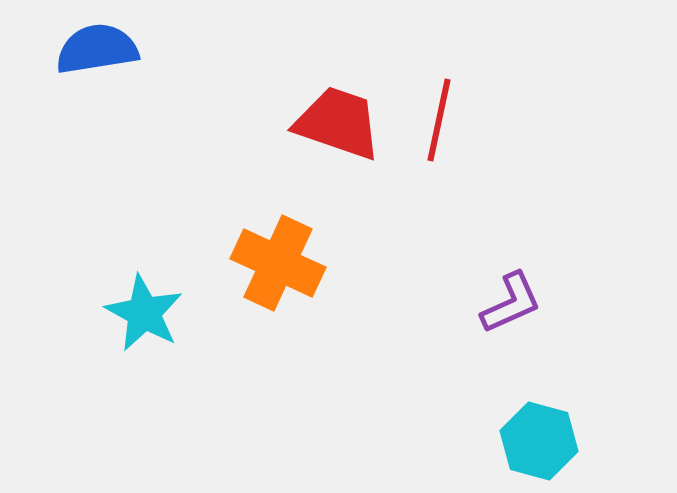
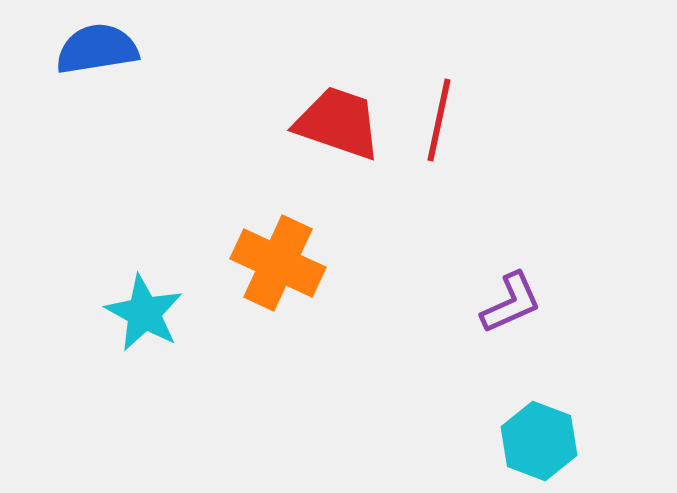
cyan hexagon: rotated 6 degrees clockwise
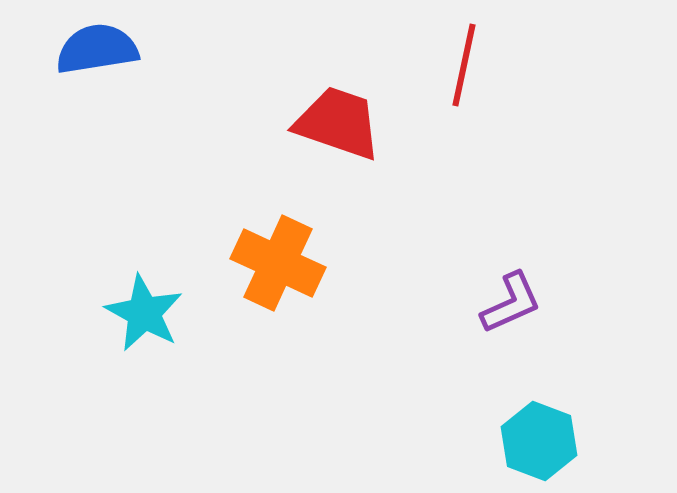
red line: moved 25 px right, 55 px up
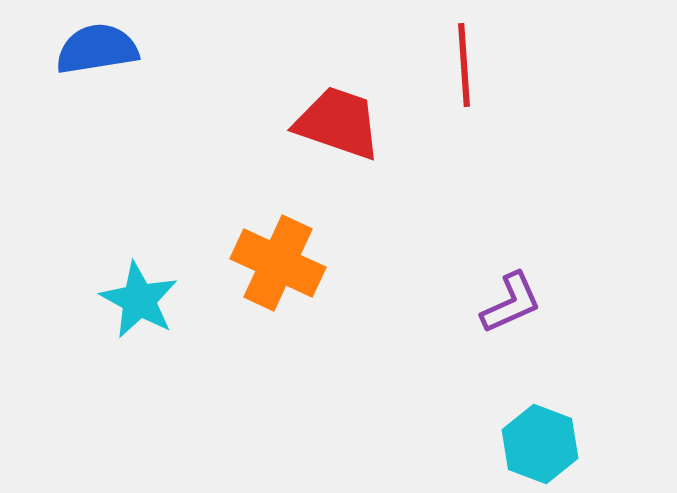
red line: rotated 16 degrees counterclockwise
cyan star: moved 5 px left, 13 px up
cyan hexagon: moved 1 px right, 3 px down
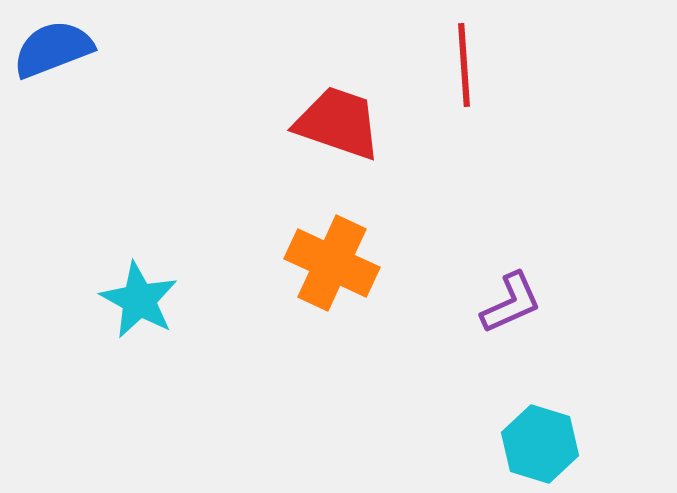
blue semicircle: moved 44 px left; rotated 12 degrees counterclockwise
orange cross: moved 54 px right
cyan hexagon: rotated 4 degrees counterclockwise
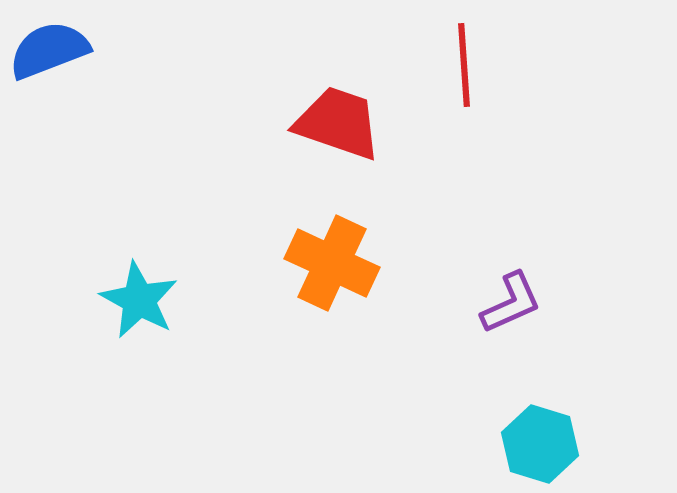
blue semicircle: moved 4 px left, 1 px down
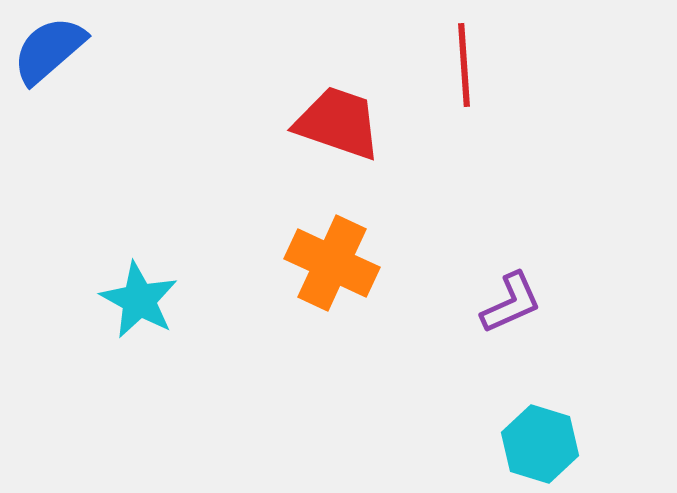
blue semicircle: rotated 20 degrees counterclockwise
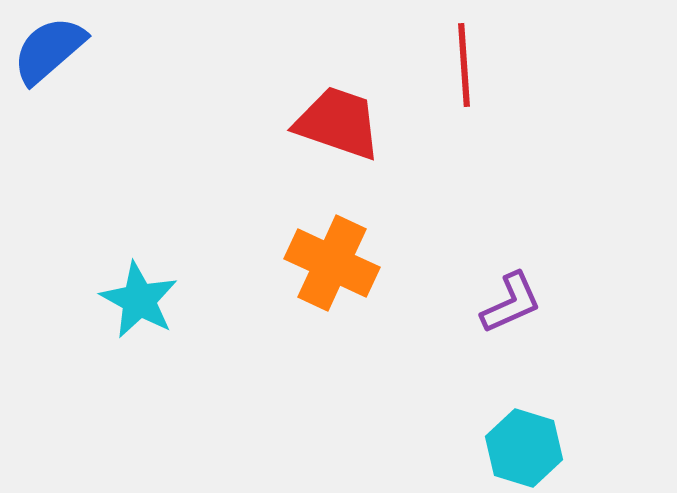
cyan hexagon: moved 16 px left, 4 px down
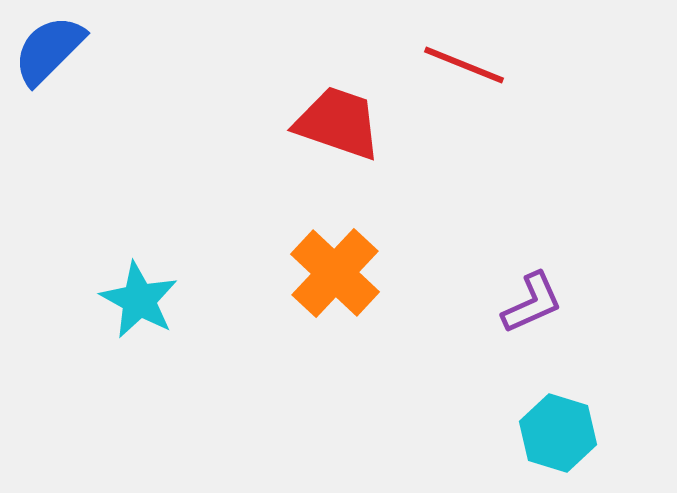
blue semicircle: rotated 4 degrees counterclockwise
red line: rotated 64 degrees counterclockwise
orange cross: moved 3 px right, 10 px down; rotated 18 degrees clockwise
purple L-shape: moved 21 px right
cyan hexagon: moved 34 px right, 15 px up
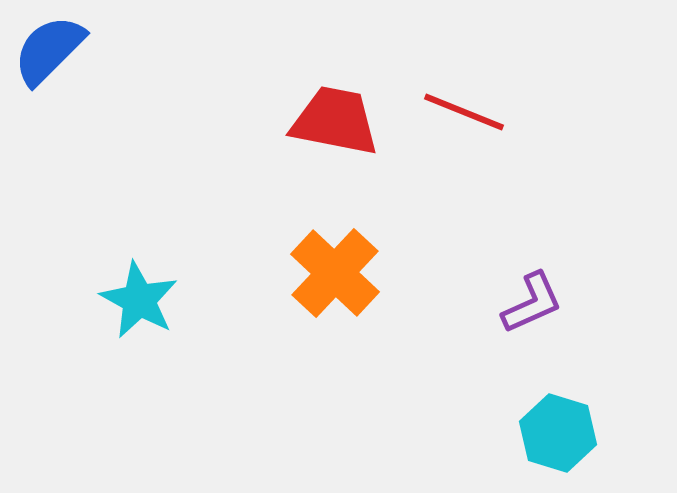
red line: moved 47 px down
red trapezoid: moved 3 px left, 2 px up; rotated 8 degrees counterclockwise
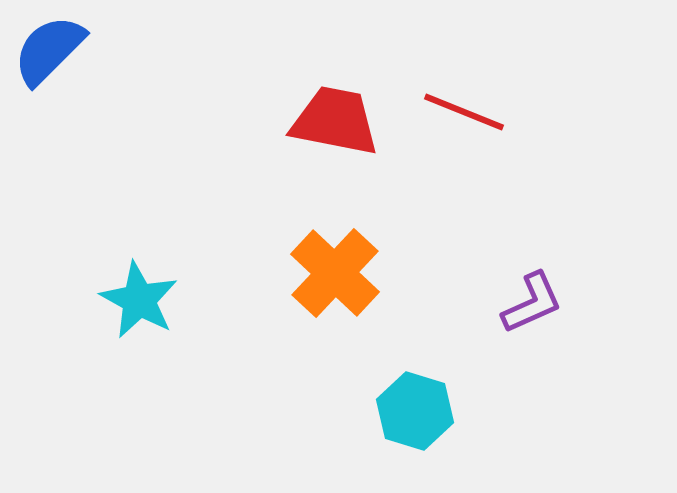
cyan hexagon: moved 143 px left, 22 px up
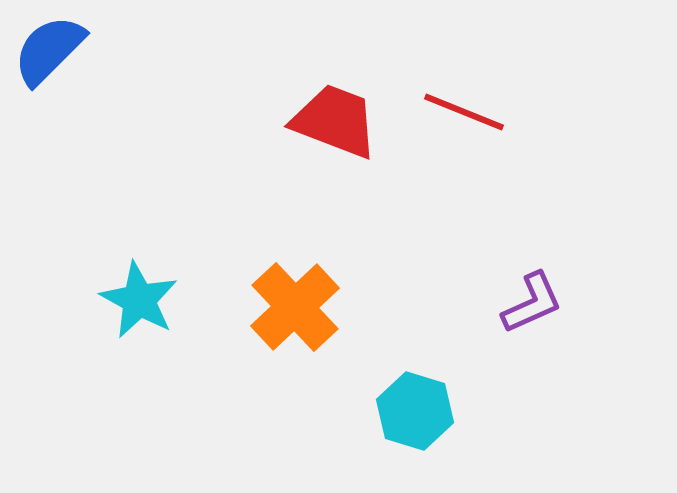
red trapezoid: rotated 10 degrees clockwise
orange cross: moved 40 px left, 34 px down; rotated 4 degrees clockwise
